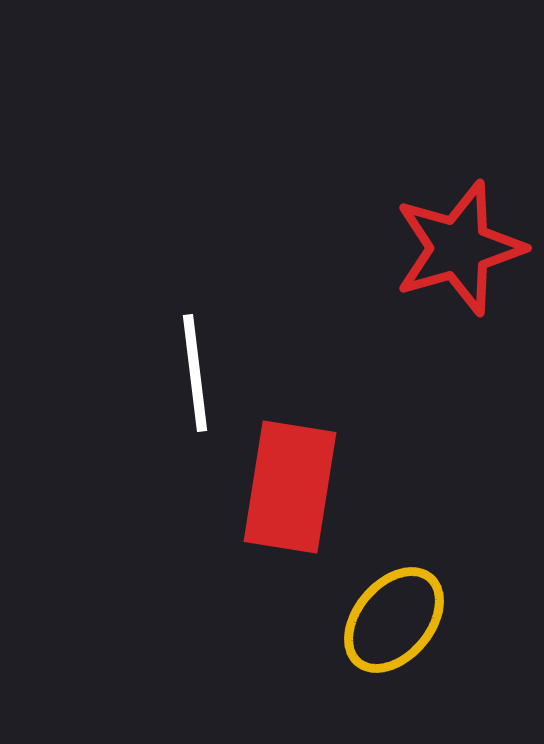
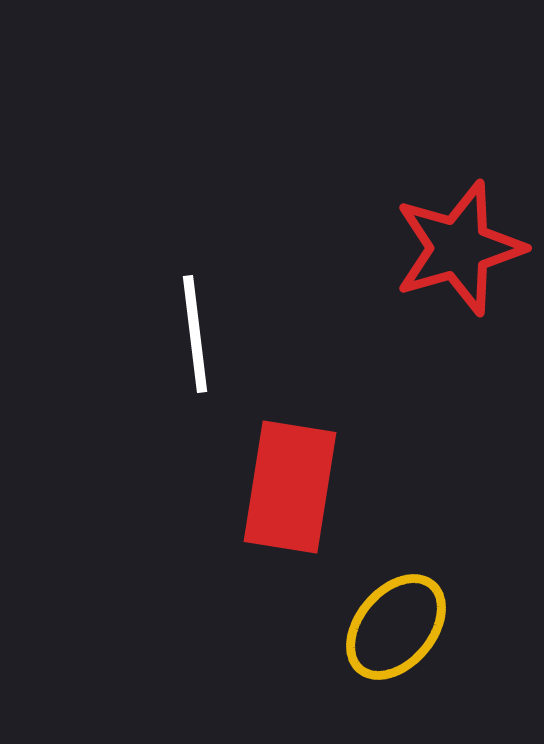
white line: moved 39 px up
yellow ellipse: moved 2 px right, 7 px down
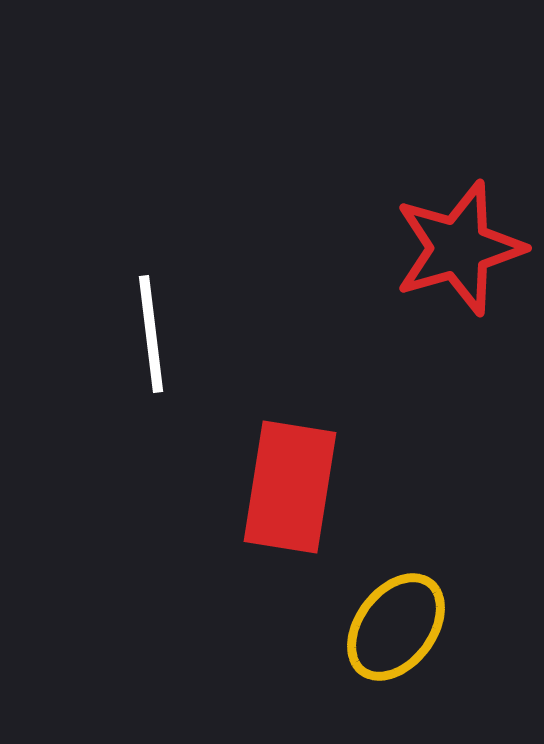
white line: moved 44 px left
yellow ellipse: rotated 3 degrees counterclockwise
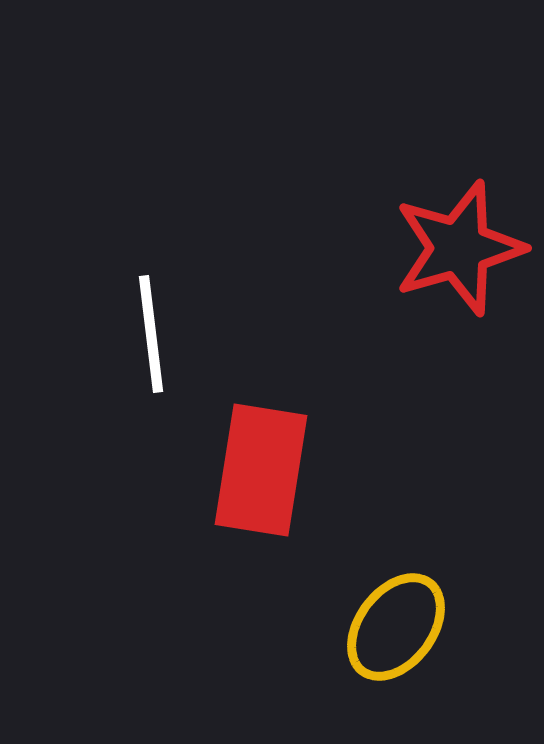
red rectangle: moved 29 px left, 17 px up
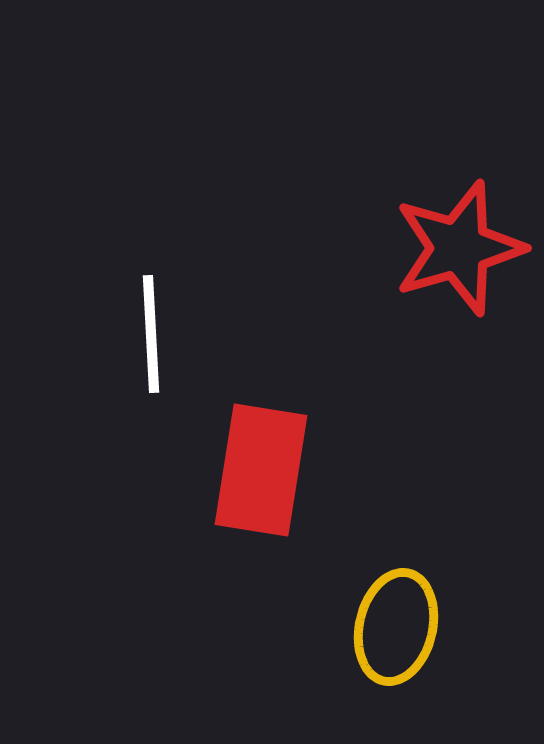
white line: rotated 4 degrees clockwise
yellow ellipse: rotated 24 degrees counterclockwise
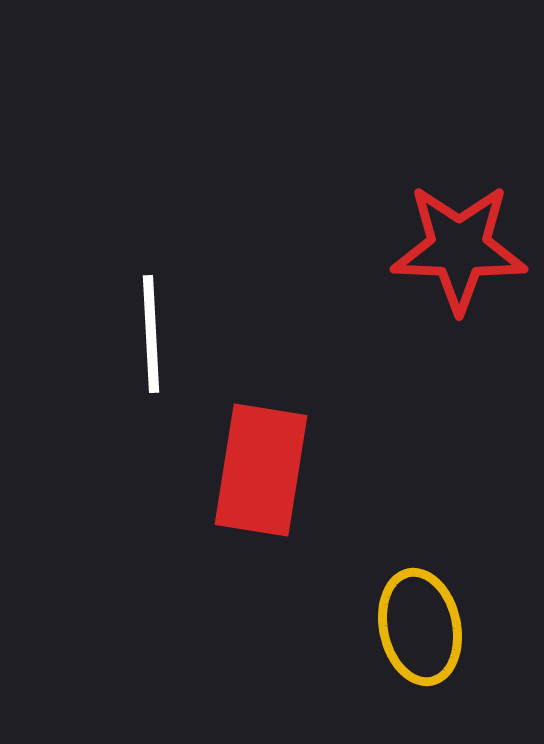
red star: rotated 18 degrees clockwise
yellow ellipse: moved 24 px right; rotated 25 degrees counterclockwise
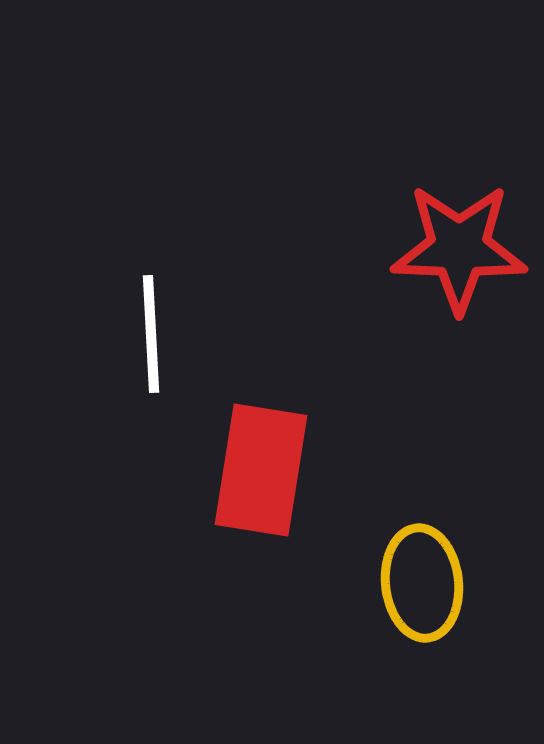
yellow ellipse: moved 2 px right, 44 px up; rotated 6 degrees clockwise
